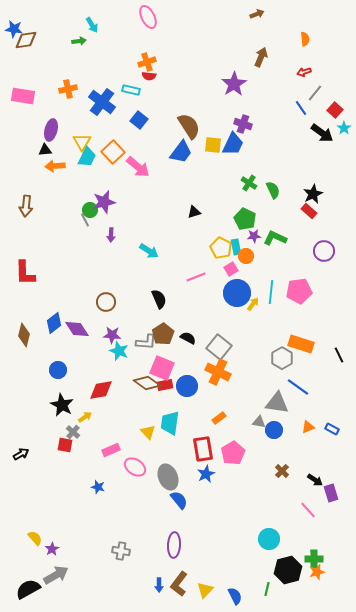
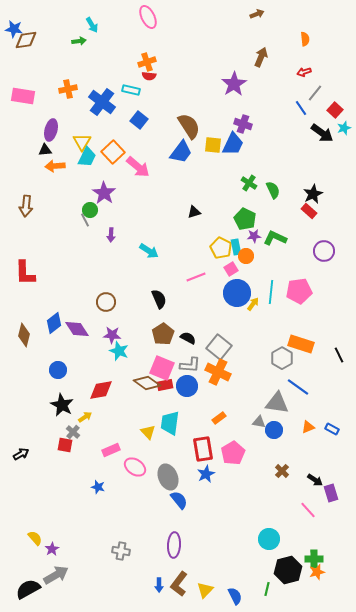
cyan star at (344, 128): rotated 16 degrees clockwise
purple star at (104, 202): moved 9 px up; rotated 25 degrees counterclockwise
gray L-shape at (146, 342): moved 44 px right, 23 px down
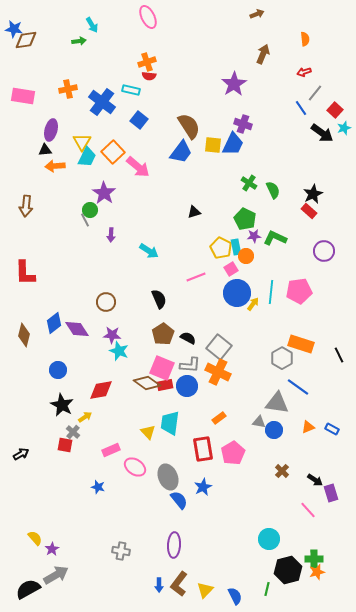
brown arrow at (261, 57): moved 2 px right, 3 px up
blue star at (206, 474): moved 3 px left, 13 px down
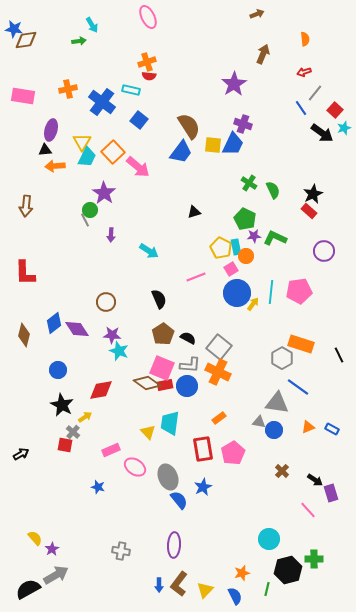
orange star at (317, 572): moved 75 px left, 1 px down
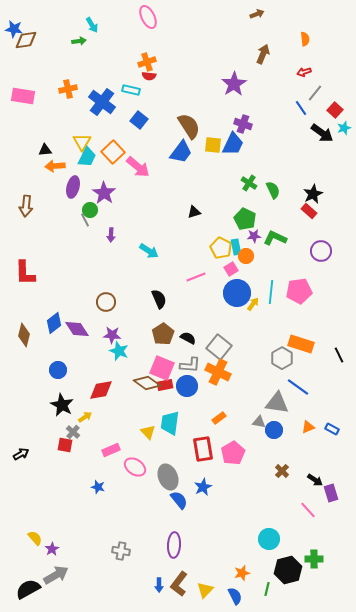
purple ellipse at (51, 130): moved 22 px right, 57 px down
purple circle at (324, 251): moved 3 px left
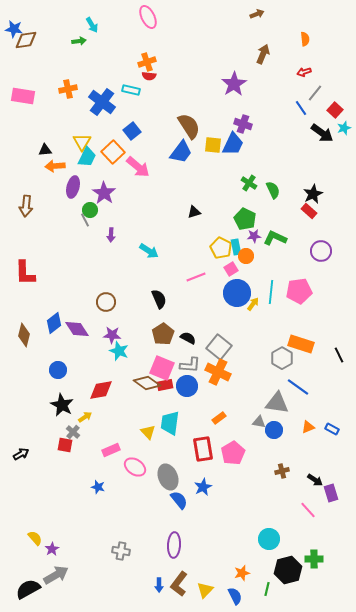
blue square at (139, 120): moved 7 px left, 11 px down; rotated 12 degrees clockwise
brown cross at (282, 471): rotated 32 degrees clockwise
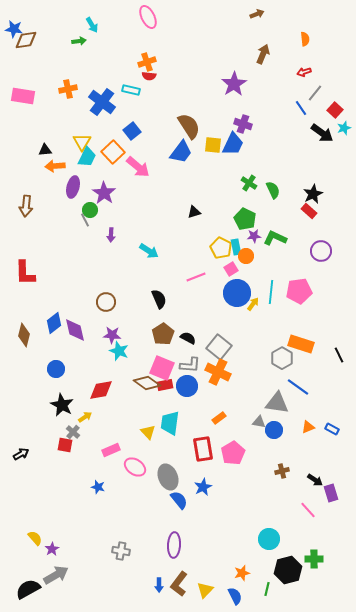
purple diamond at (77, 329): moved 2 px left, 1 px down; rotated 20 degrees clockwise
blue circle at (58, 370): moved 2 px left, 1 px up
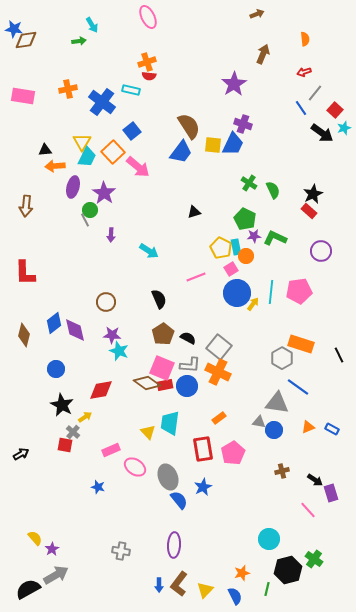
green cross at (314, 559): rotated 36 degrees clockwise
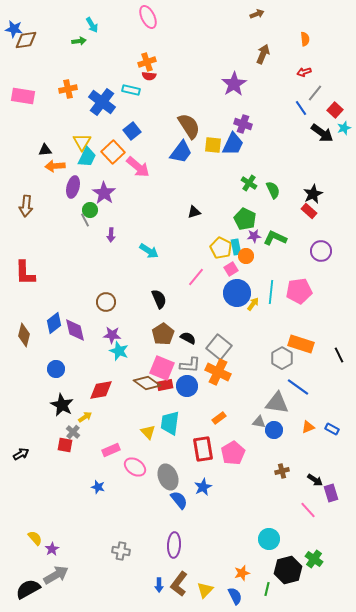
pink line at (196, 277): rotated 30 degrees counterclockwise
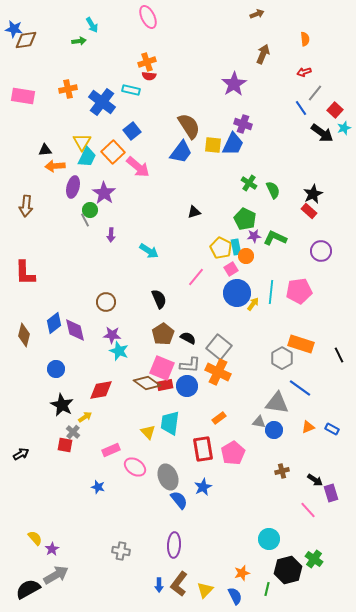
blue line at (298, 387): moved 2 px right, 1 px down
